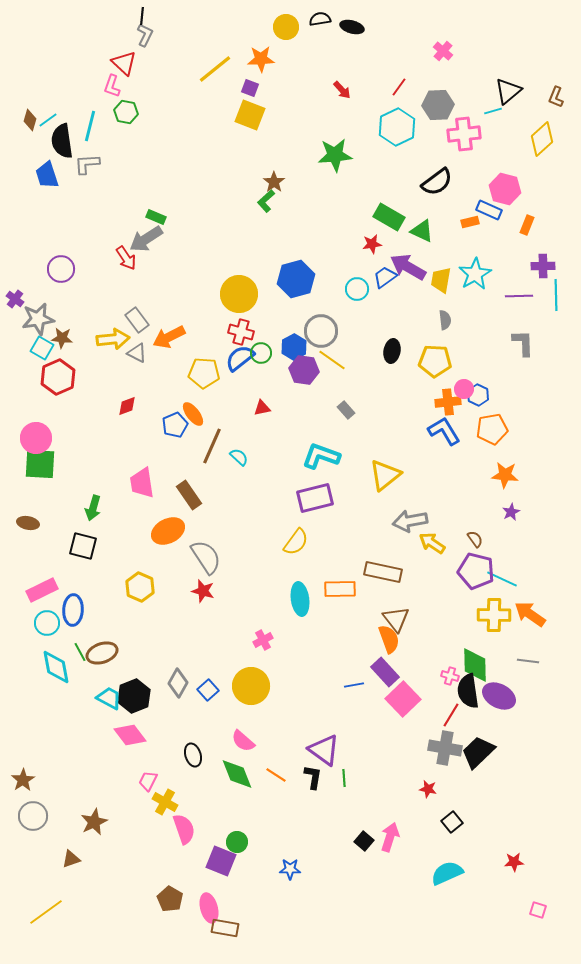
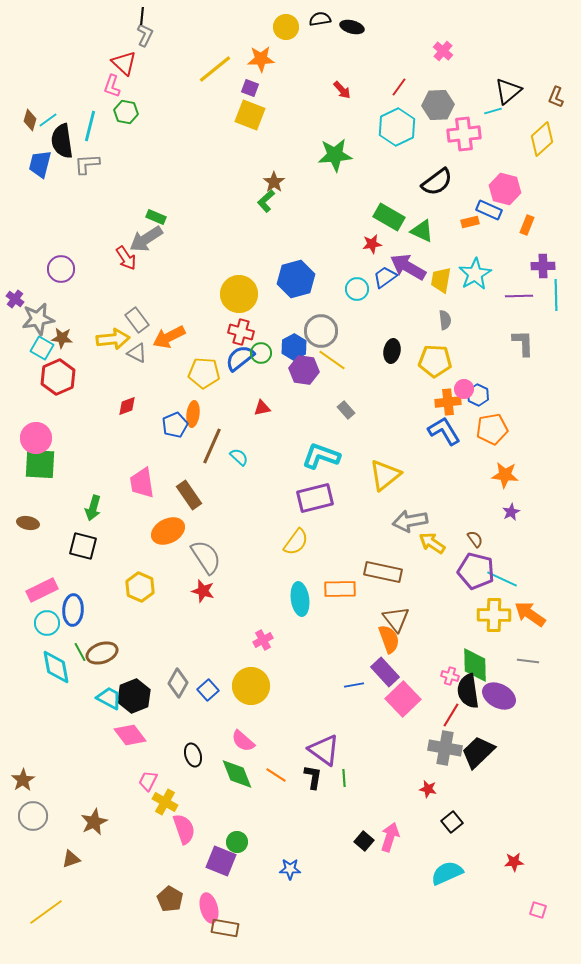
blue trapezoid at (47, 175): moved 7 px left, 11 px up; rotated 32 degrees clockwise
orange ellipse at (193, 414): rotated 45 degrees clockwise
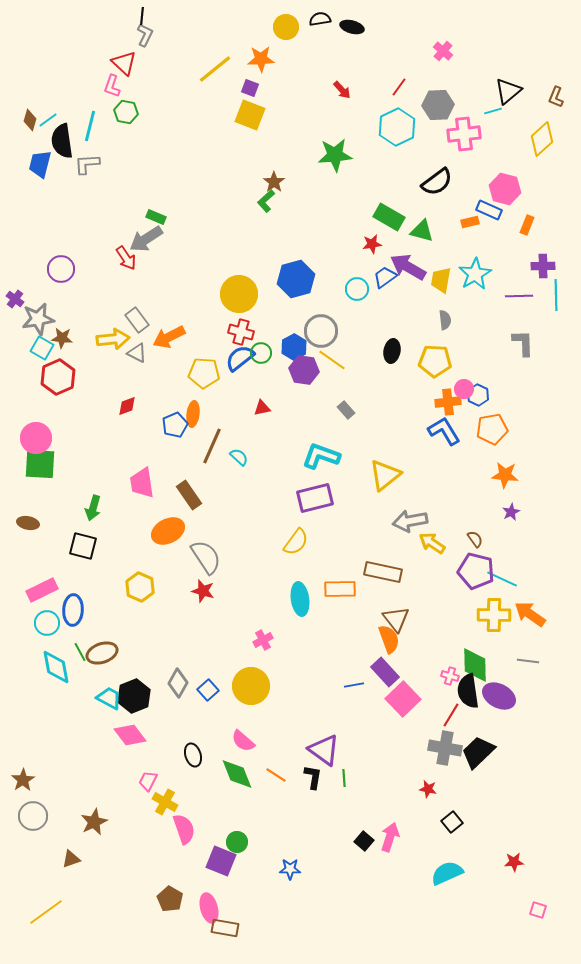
green triangle at (422, 231): rotated 10 degrees counterclockwise
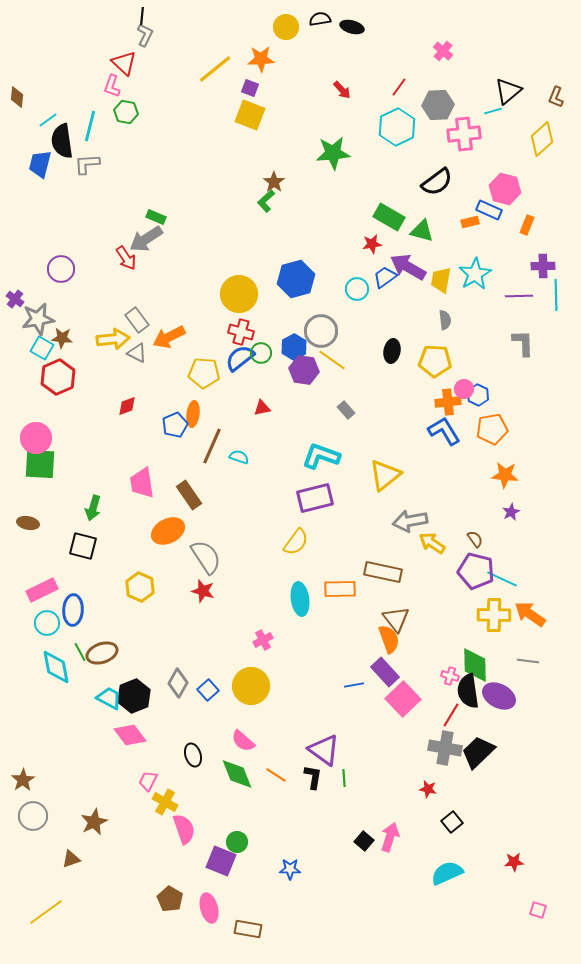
brown diamond at (30, 120): moved 13 px left, 23 px up; rotated 10 degrees counterclockwise
green star at (335, 155): moved 2 px left, 2 px up
cyan semicircle at (239, 457): rotated 24 degrees counterclockwise
brown rectangle at (225, 928): moved 23 px right, 1 px down
